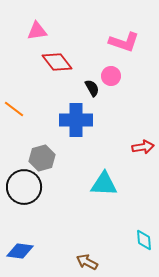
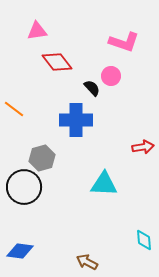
black semicircle: rotated 12 degrees counterclockwise
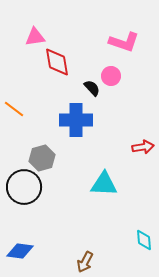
pink triangle: moved 2 px left, 6 px down
red diamond: rotated 28 degrees clockwise
brown arrow: moved 2 px left; rotated 90 degrees counterclockwise
